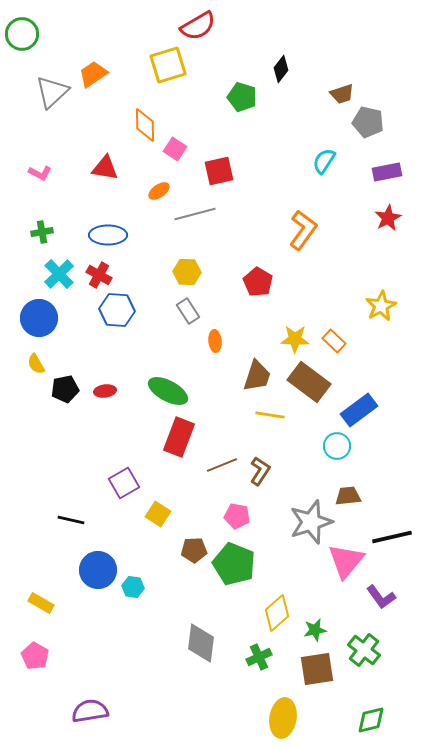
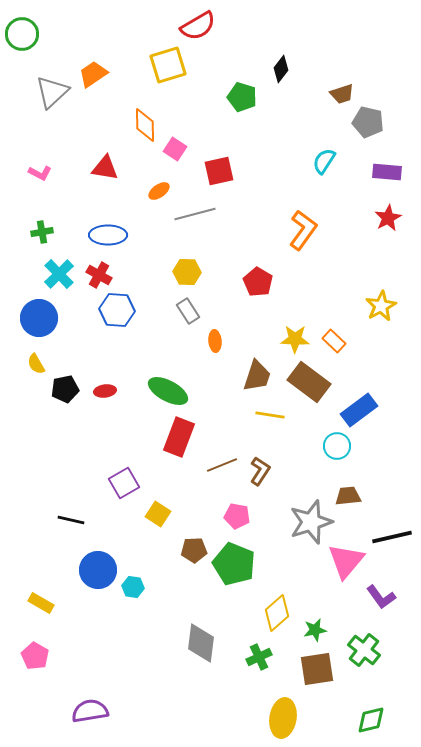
purple rectangle at (387, 172): rotated 16 degrees clockwise
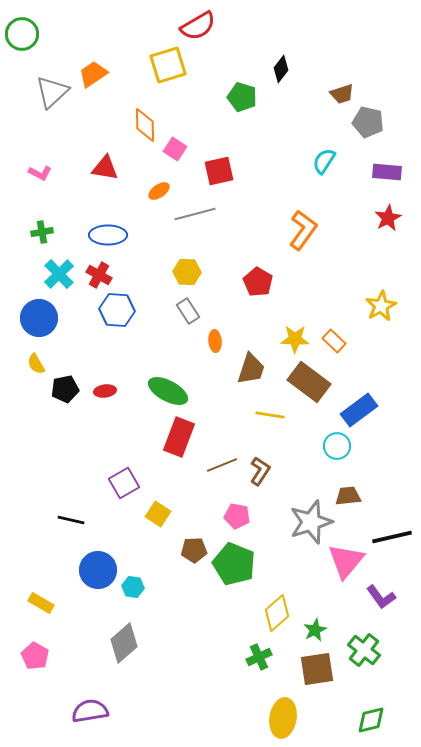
brown trapezoid at (257, 376): moved 6 px left, 7 px up
green star at (315, 630): rotated 15 degrees counterclockwise
gray diamond at (201, 643): moved 77 px left; rotated 42 degrees clockwise
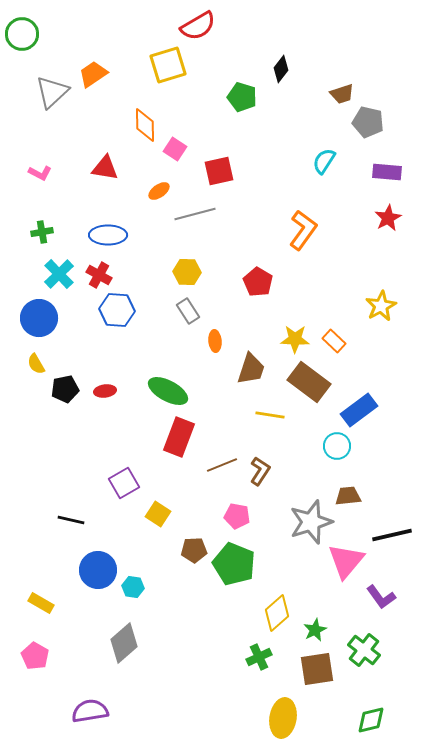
black line at (392, 537): moved 2 px up
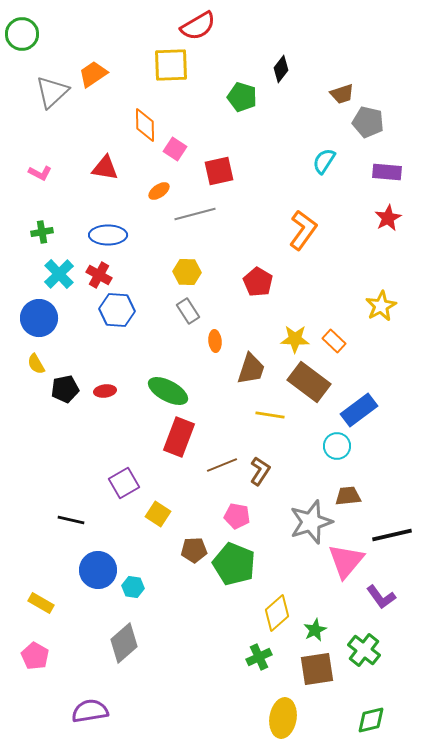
yellow square at (168, 65): moved 3 px right; rotated 15 degrees clockwise
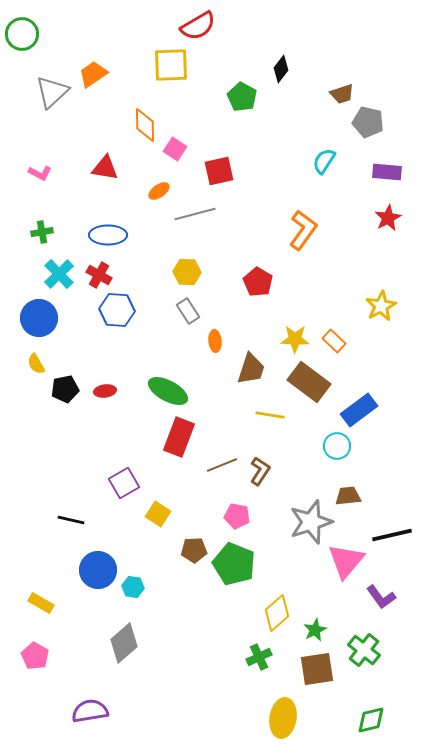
green pentagon at (242, 97): rotated 12 degrees clockwise
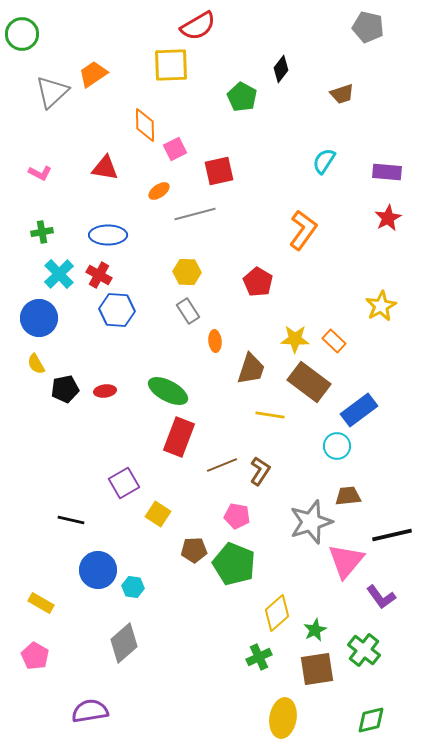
gray pentagon at (368, 122): moved 95 px up
pink square at (175, 149): rotated 30 degrees clockwise
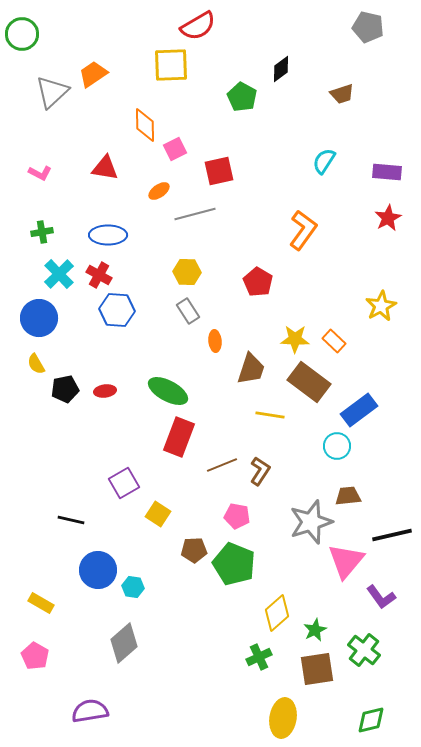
black diamond at (281, 69): rotated 16 degrees clockwise
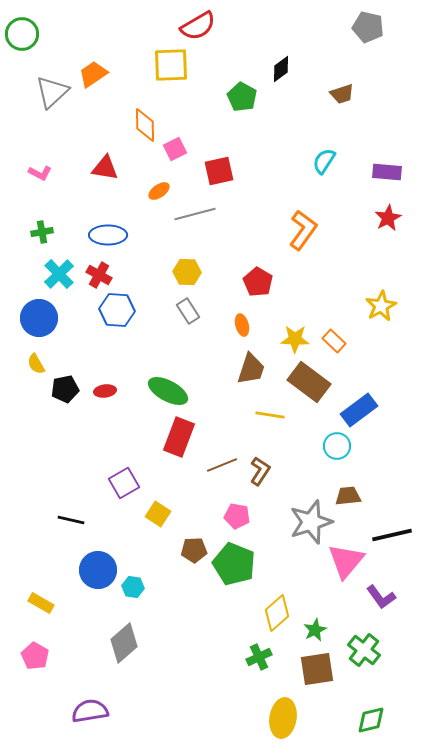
orange ellipse at (215, 341): moved 27 px right, 16 px up; rotated 10 degrees counterclockwise
